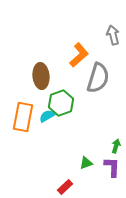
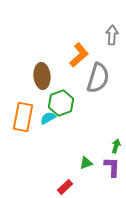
gray arrow: moved 1 px left; rotated 18 degrees clockwise
brown ellipse: moved 1 px right
cyan semicircle: moved 1 px right, 2 px down
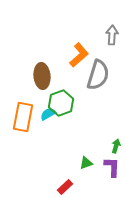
gray semicircle: moved 3 px up
cyan semicircle: moved 4 px up
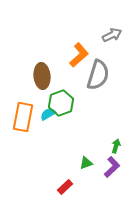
gray arrow: rotated 60 degrees clockwise
purple L-shape: rotated 45 degrees clockwise
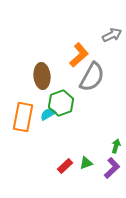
gray semicircle: moved 6 px left, 2 px down; rotated 12 degrees clockwise
purple L-shape: moved 1 px down
red rectangle: moved 21 px up
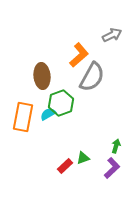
green triangle: moved 3 px left, 5 px up
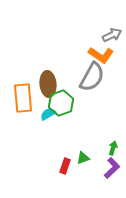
orange L-shape: moved 22 px right; rotated 75 degrees clockwise
brown ellipse: moved 6 px right, 8 px down
orange rectangle: moved 19 px up; rotated 16 degrees counterclockwise
green arrow: moved 3 px left, 2 px down
red rectangle: rotated 28 degrees counterclockwise
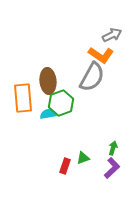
brown ellipse: moved 3 px up
cyan semicircle: rotated 21 degrees clockwise
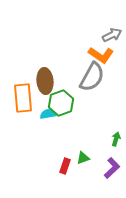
brown ellipse: moved 3 px left
green arrow: moved 3 px right, 9 px up
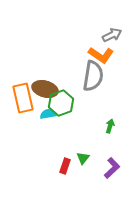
gray semicircle: moved 1 px right, 1 px up; rotated 20 degrees counterclockwise
brown ellipse: moved 8 px down; rotated 70 degrees counterclockwise
orange rectangle: rotated 8 degrees counterclockwise
green arrow: moved 6 px left, 13 px up
green triangle: rotated 32 degrees counterclockwise
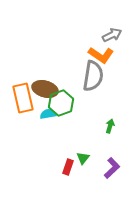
red rectangle: moved 3 px right, 1 px down
